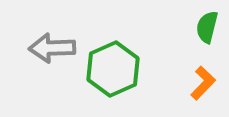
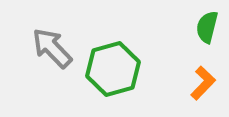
gray arrow: rotated 48 degrees clockwise
green hexagon: rotated 8 degrees clockwise
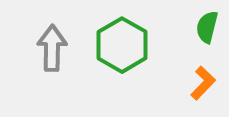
gray arrow: rotated 45 degrees clockwise
green hexagon: moved 9 px right, 24 px up; rotated 14 degrees counterclockwise
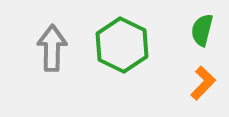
green semicircle: moved 5 px left, 3 px down
green hexagon: rotated 4 degrees counterclockwise
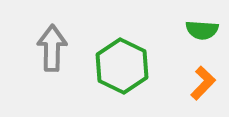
green semicircle: rotated 100 degrees counterclockwise
green hexagon: moved 21 px down
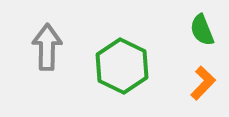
green semicircle: rotated 64 degrees clockwise
gray arrow: moved 5 px left, 1 px up
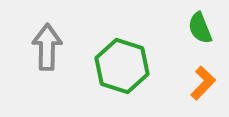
green semicircle: moved 2 px left, 2 px up
green hexagon: rotated 8 degrees counterclockwise
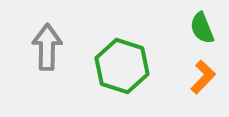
green semicircle: moved 2 px right
orange L-shape: moved 6 px up
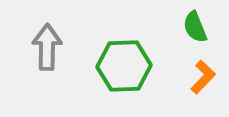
green semicircle: moved 7 px left, 1 px up
green hexagon: moved 2 px right; rotated 20 degrees counterclockwise
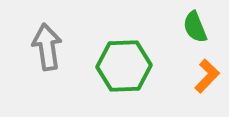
gray arrow: rotated 9 degrees counterclockwise
orange L-shape: moved 4 px right, 1 px up
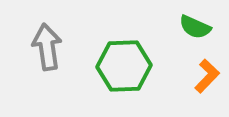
green semicircle: rotated 44 degrees counterclockwise
